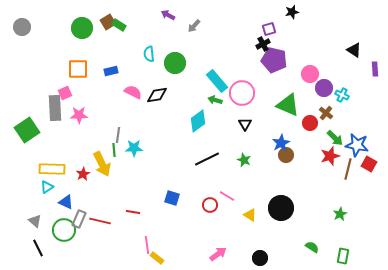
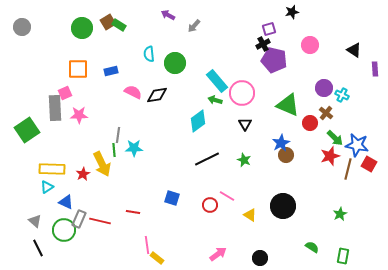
pink circle at (310, 74): moved 29 px up
black circle at (281, 208): moved 2 px right, 2 px up
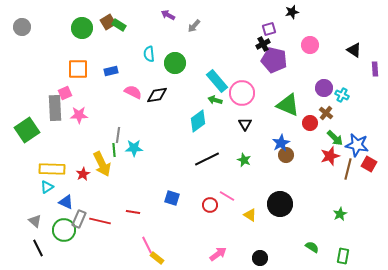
black circle at (283, 206): moved 3 px left, 2 px up
pink line at (147, 245): rotated 18 degrees counterclockwise
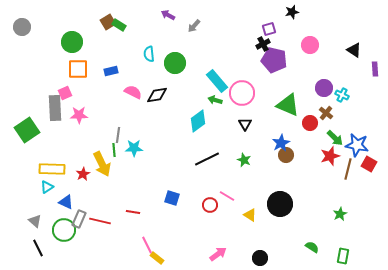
green circle at (82, 28): moved 10 px left, 14 px down
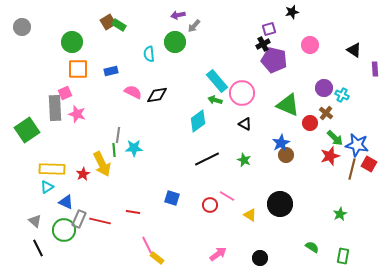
purple arrow at (168, 15): moved 10 px right; rotated 40 degrees counterclockwise
green circle at (175, 63): moved 21 px up
pink star at (79, 115): moved 2 px left, 1 px up; rotated 18 degrees clockwise
black triangle at (245, 124): rotated 32 degrees counterclockwise
brown line at (348, 169): moved 4 px right
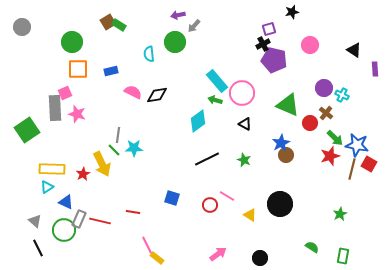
green line at (114, 150): rotated 40 degrees counterclockwise
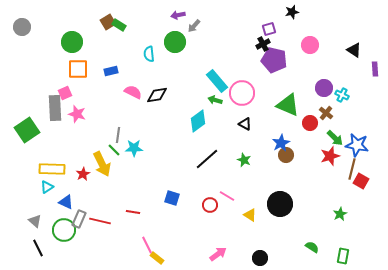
black line at (207, 159): rotated 15 degrees counterclockwise
red square at (369, 164): moved 8 px left, 17 px down
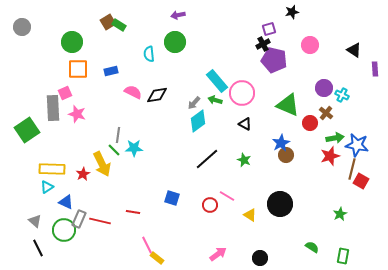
gray arrow at (194, 26): moved 77 px down
gray rectangle at (55, 108): moved 2 px left
green arrow at (335, 138): rotated 54 degrees counterclockwise
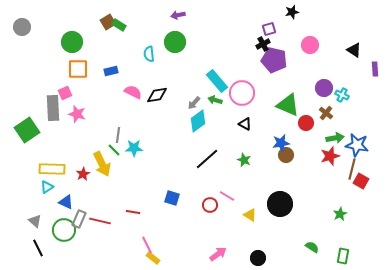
red circle at (310, 123): moved 4 px left
blue star at (281, 143): rotated 18 degrees clockwise
yellow rectangle at (157, 258): moved 4 px left
black circle at (260, 258): moved 2 px left
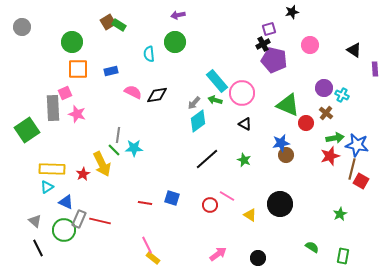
red line at (133, 212): moved 12 px right, 9 px up
